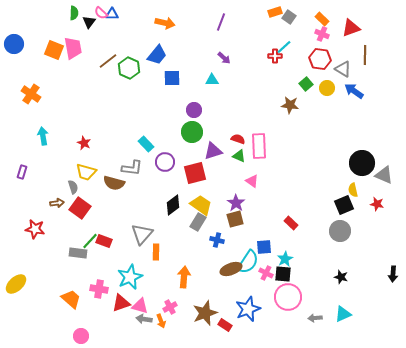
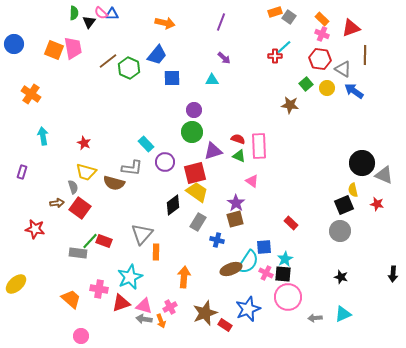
yellow trapezoid at (201, 205): moved 4 px left, 13 px up
pink triangle at (140, 306): moved 4 px right
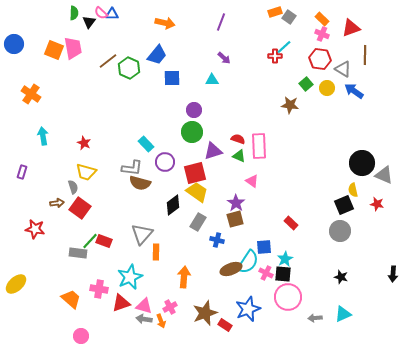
brown semicircle at (114, 183): moved 26 px right
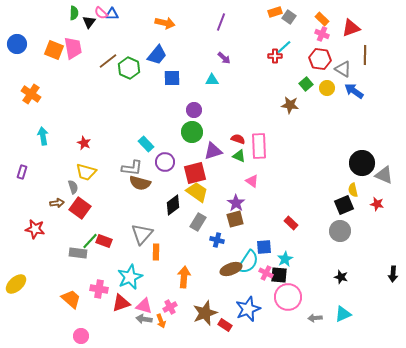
blue circle at (14, 44): moved 3 px right
black square at (283, 274): moved 4 px left, 1 px down
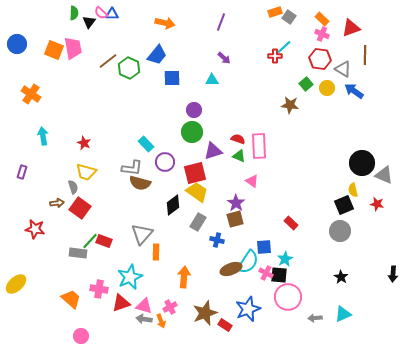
black star at (341, 277): rotated 16 degrees clockwise
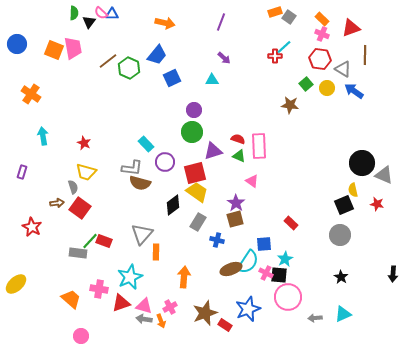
blue square at (172, 78): rotated 24 degrees counterclockwise
red star at (35, 229): moved 3 px left, 2 px up; rotated 18 degrees clockwise
gray circle at (340, 231): moved 4 px down
blue square at (264, 247): moved 3 px up
